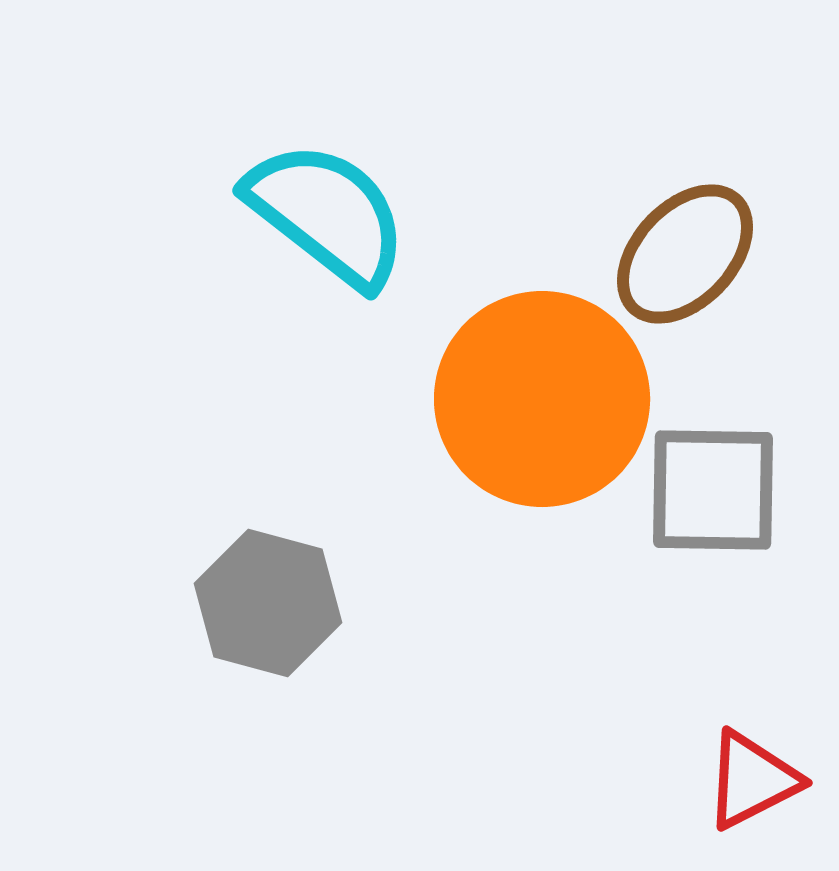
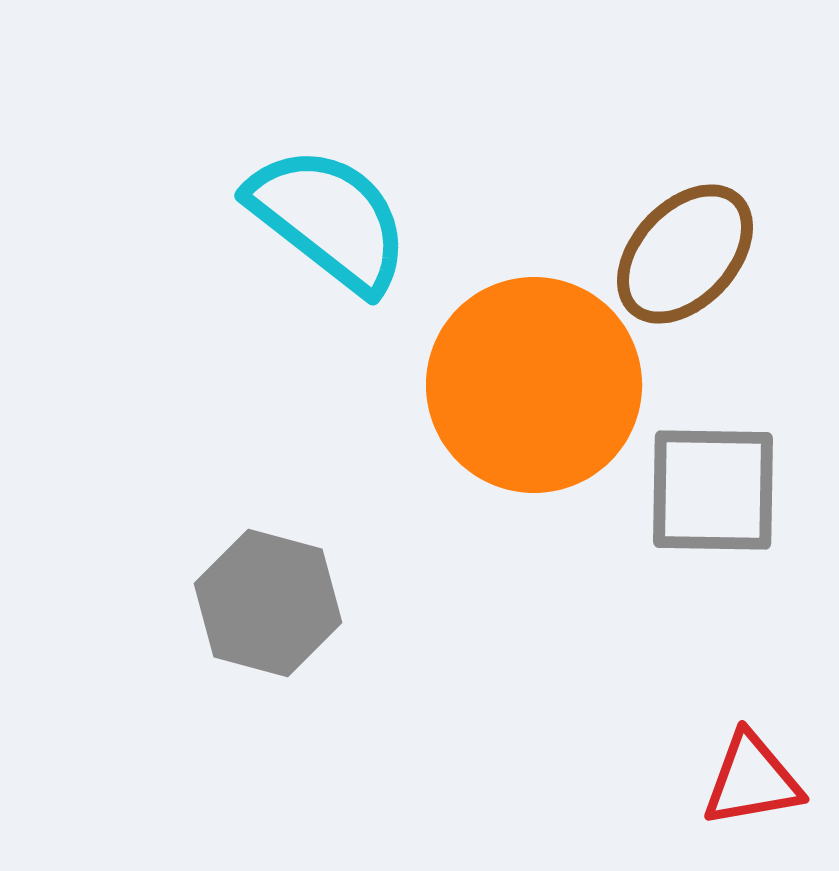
cyan semicircle: moved 2 px right, 5 px down
orange circle: moved 8 px left, 14 px up
red triangle: rotated 17 degrees clockwise
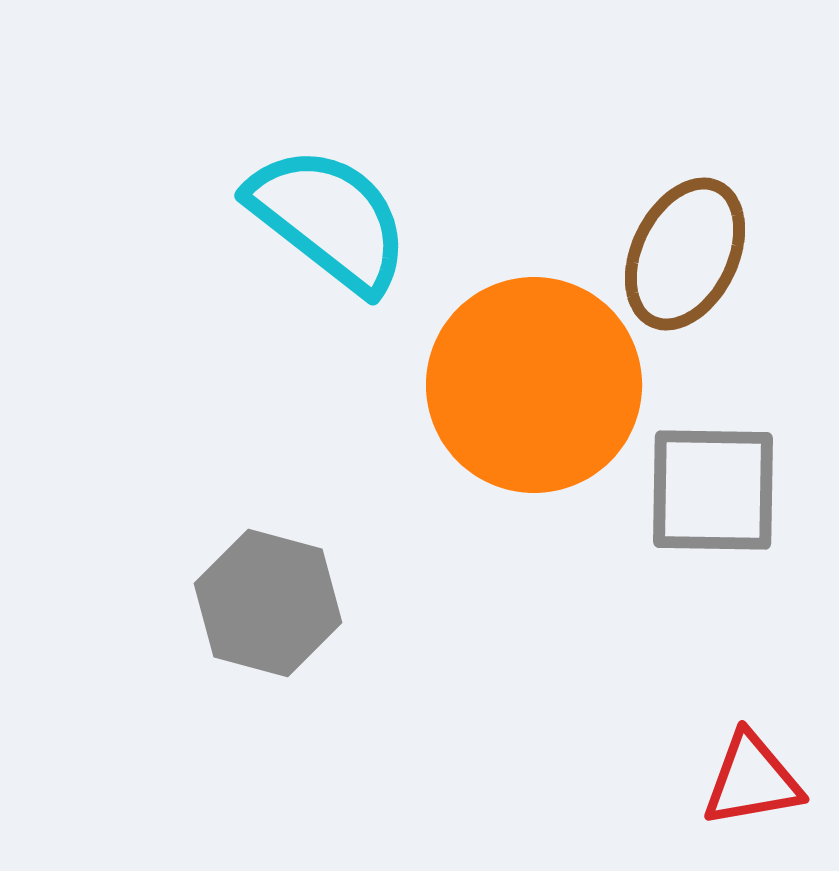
brown ellipse: rotated 17 degrees counterclockwise
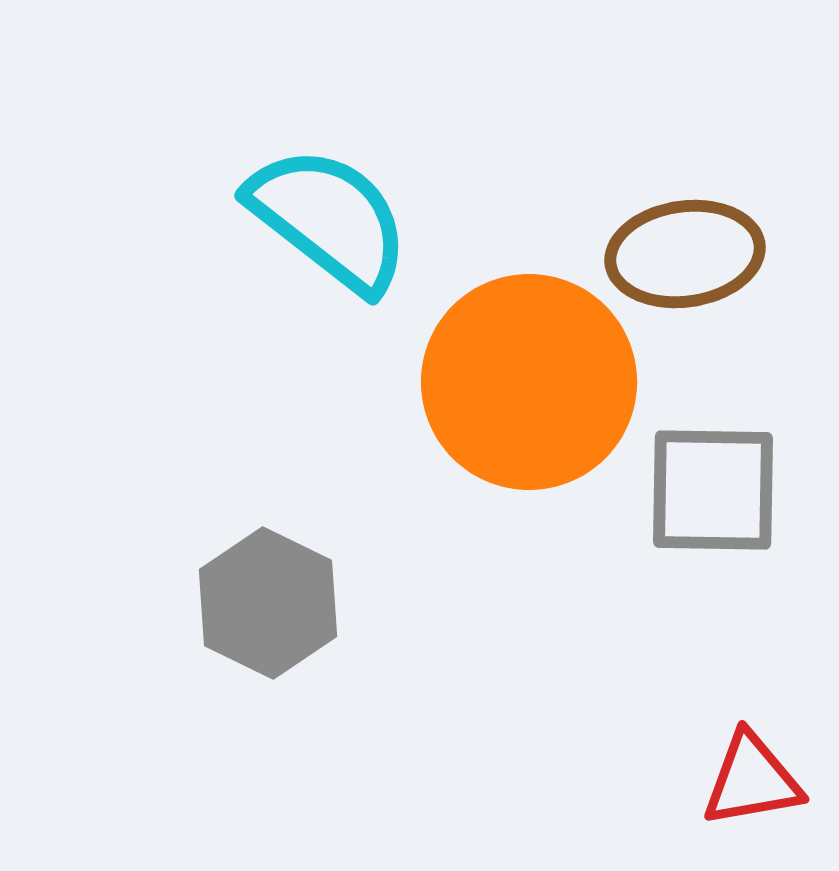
brown ellipse: rotated 56 degrees clockwise
orange circle: moved 5 px left, 3 px up
gray hexagon: rotated 11 degrees clockwise
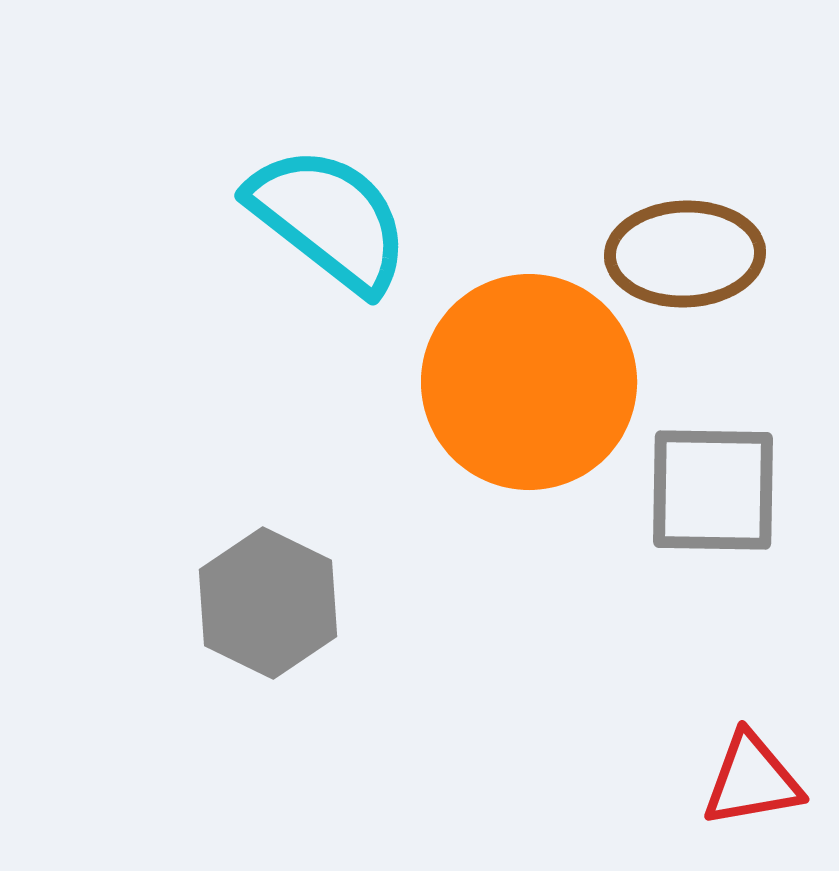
brown ellipse: rotated 6 degrees clockwise
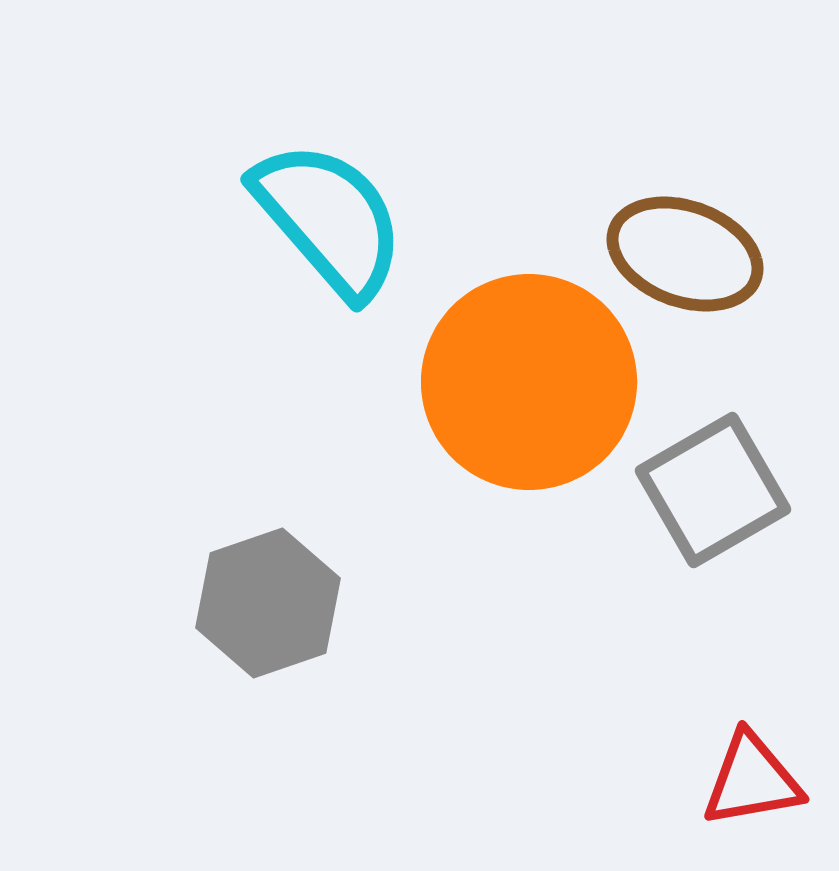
cyan semicircle: rotated 11 degrees clockwise
brown ellipse: rotated 22 degrees clockwise
gray square: rotated 31 degrees counterclockwise
gray hexagon: rotated 15 degrees clockwise
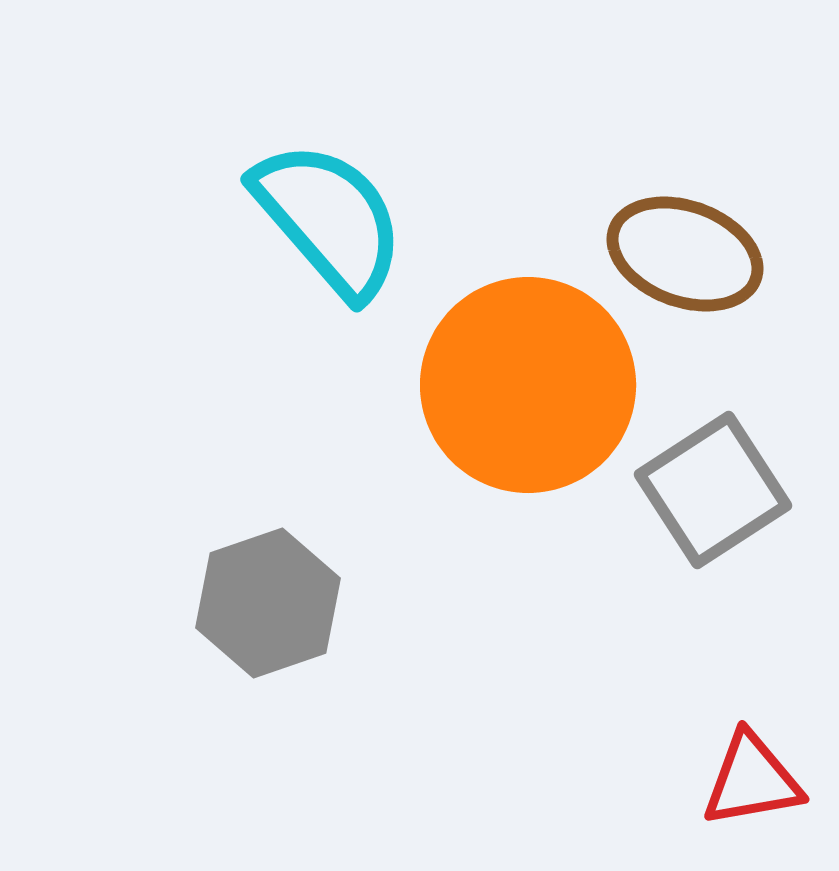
orange circle: moved 1 px left, 3 px down
gray square: rotated 3 degrees counterclockwise
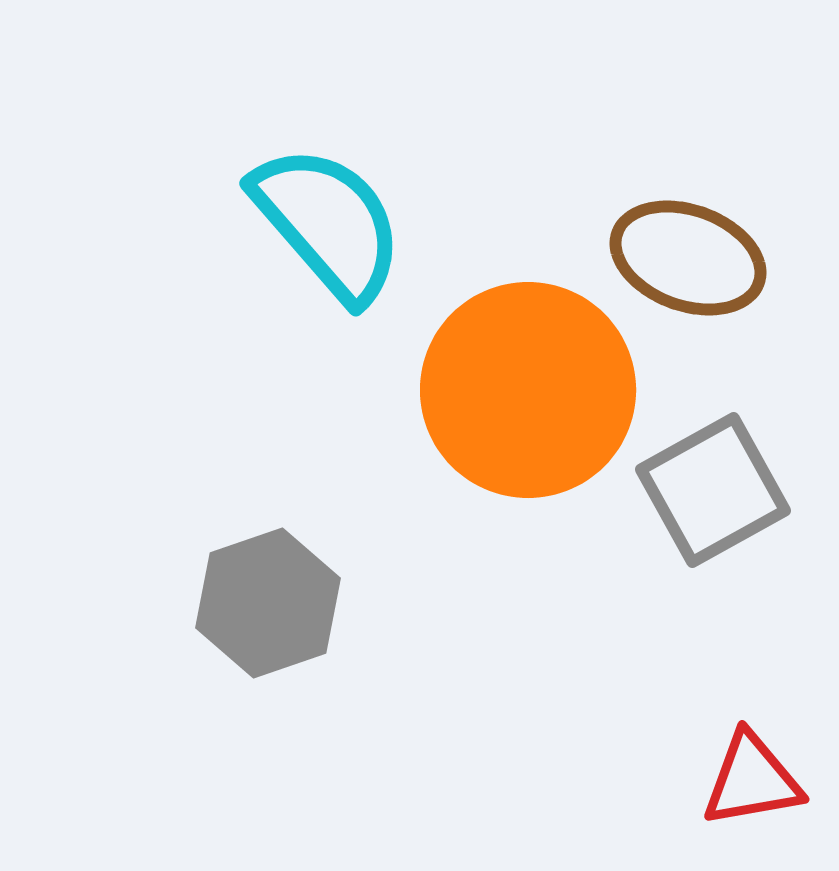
cyan semicircle: moved 1 px left, 4 px down
brown ellipse: moved 3 px right, 4 px down
orange circle: moved 5 px down
gray square: rotated 4 degrees clockwise
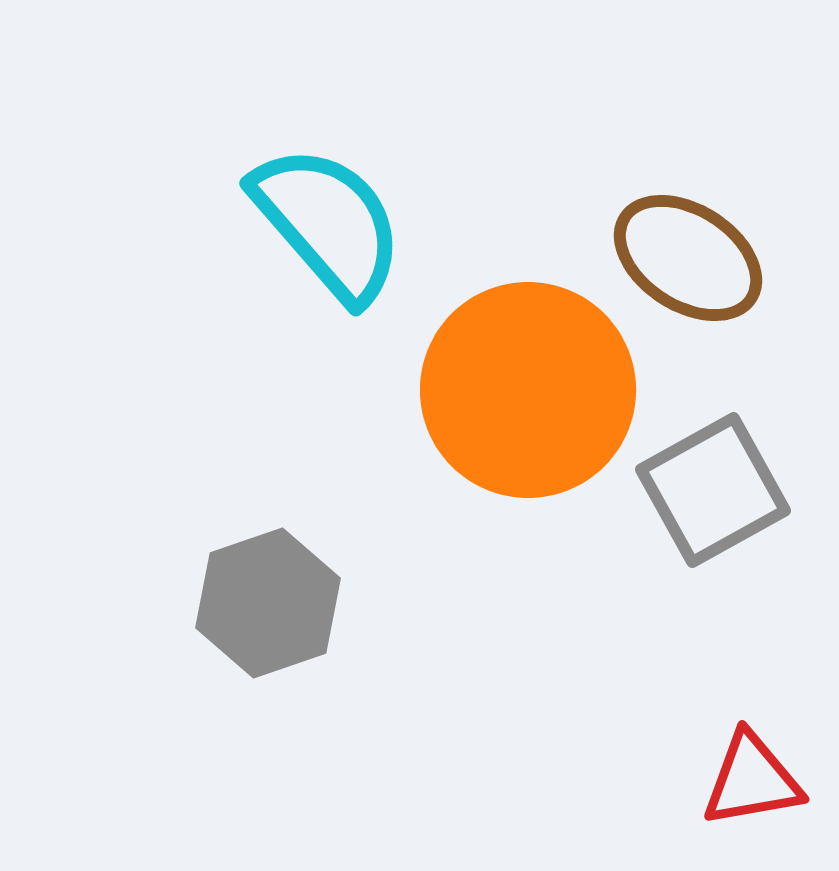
brown ellipse: rotated 13 degrees clockwise
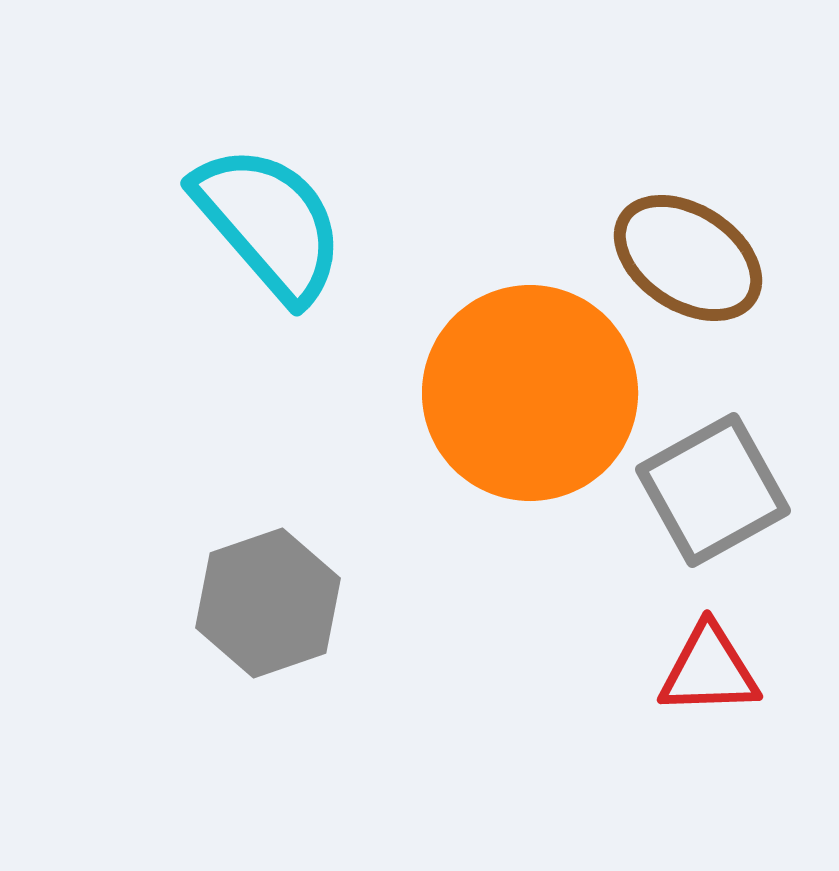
cyan semicircle: moved 59 px left
orange circle: moved 2 px right, 3 px down
red triangle: moved 43 px left, 110 px up; rotated 8 degrees clockwise
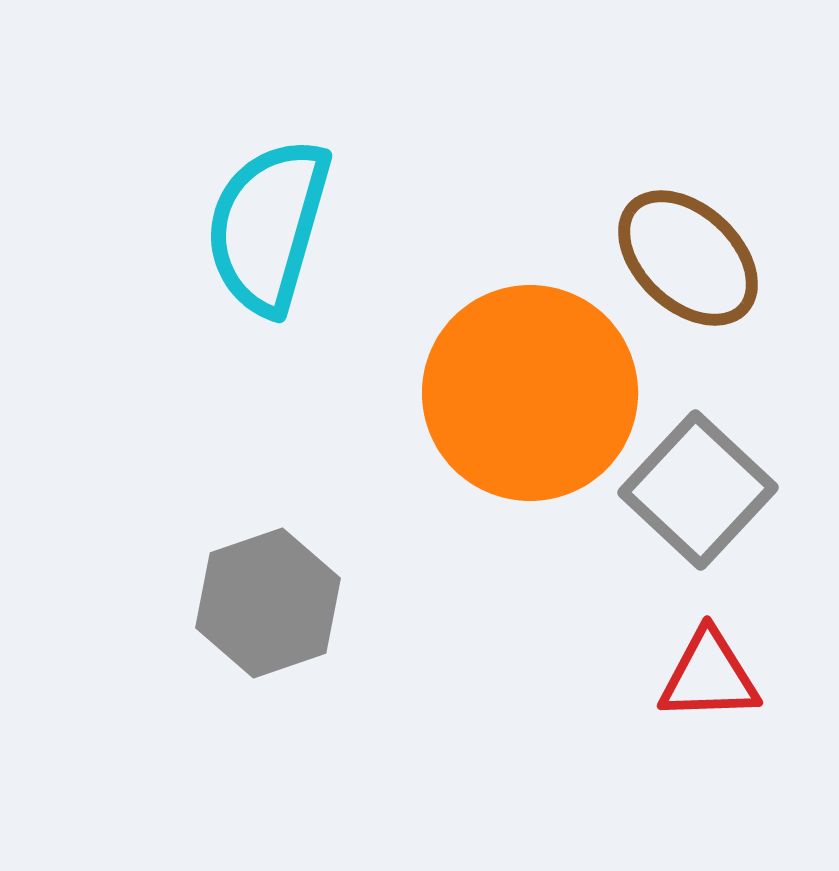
cyan semicircle: moved 1 px left, 3 px down; rotated 123 degrees counterclockwise
brown ellipse: rotated 10 degrees clockwise
gray square: moved 15 px left; rotated 18 degrees counterclockwise
red triangle: moved 6 px down
